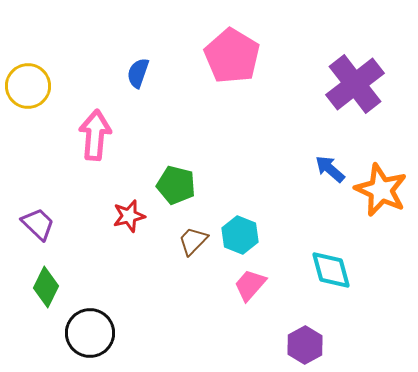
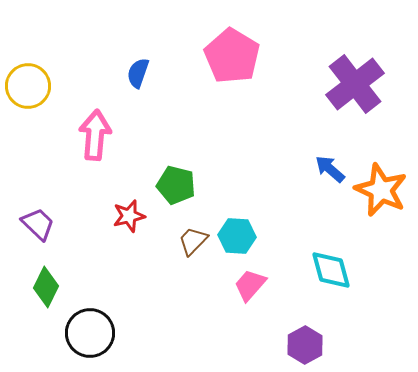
cyan hexagon: moved 3 px left, 1 px down; rotated 18 degrees counterclockwise
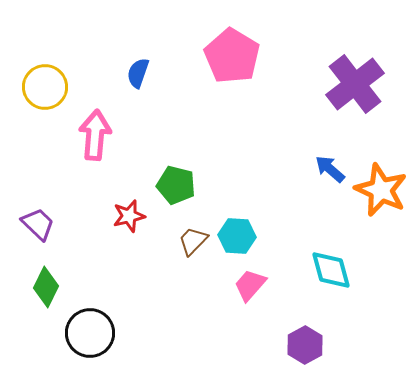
yellow circle: moved 17 px right, 1 px down
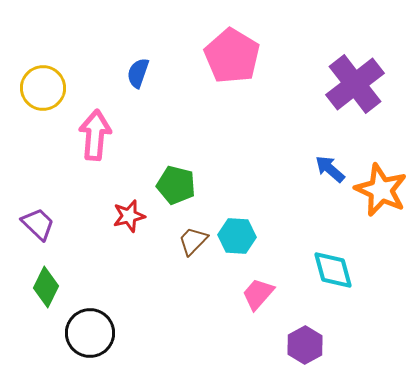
yellow circle: moved 2 px left, 1 px down
cyan diamond: moved 2 px right
pink trapezoid: moved 8 px right, 9 px down
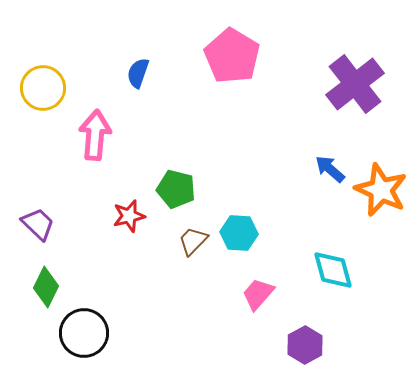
green pentagon: moved 4 px down
cyan hexagon: moved 2 px right, 3 px up
black circle: moved 6 px left
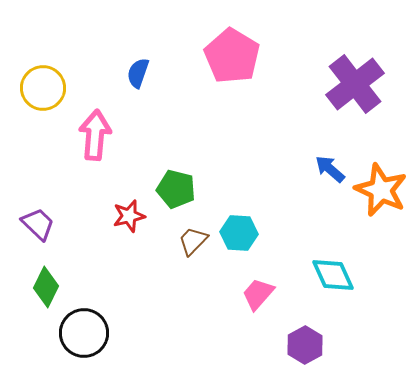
cyan diamond: moved 5 px down; rotated 9 degrees counterclockwise
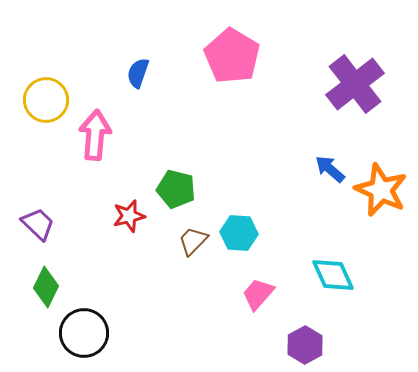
yellow circle: moved 3 px right, 12 px down
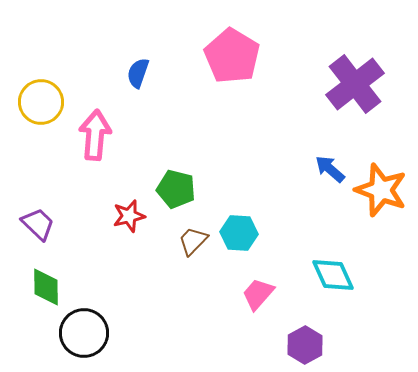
yellow circle: moved 5 px left, 2 px down
orange star: rotated 4 degrees counterclockwise
green diamond: rotated 27 degrees counterclockwise
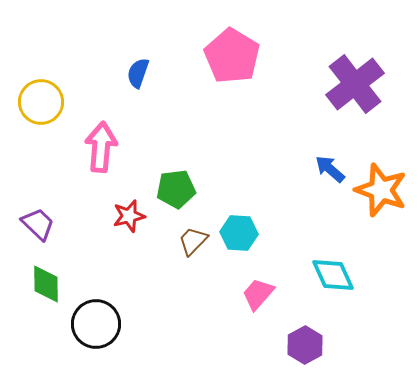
pink arrow: moved 6 px right, 12 px down
green pentagon: rotated 21 degrees counterclockwise
green diamond: moved 3 px up
black circle: moved 12 px right, 9 px up
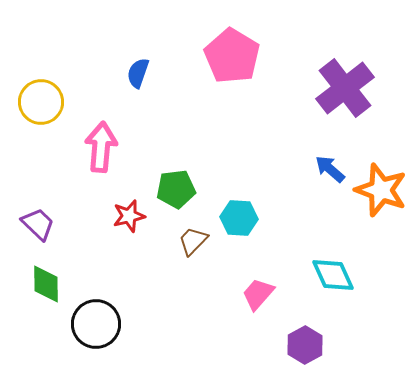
purple cross: moved 10 px left, 4 px down
cyan hexagon: moved 15 px up
